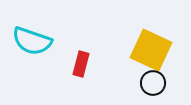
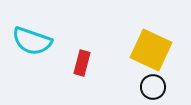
red rectangle: moved 1 px right, 1 px up
black circle: moved 4 px down
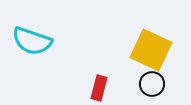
red rectangle: moved 17 px right, 25 px down
black circle: moved 1 px left, 3 px up
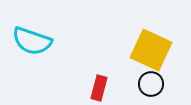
black circle: moved 1 px left
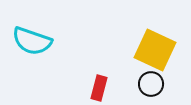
yellow square: moved 4 px right
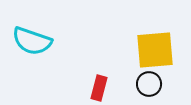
yellow square: rotated 30 degrees counterclockwise
black circle: moved 2 px left
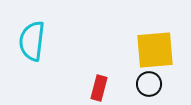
cyan semicircle: rotated 78 degrees clockwise
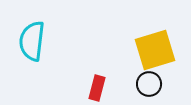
yellow square: rotated 12 degrees counterclockwise
red rectangle: moved 2 px left
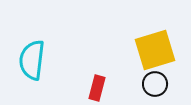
cyan semicircle: moved 19 px down
black circle: moved 6 px right
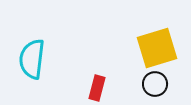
yellow square: moved 2 px right, 2 px up
cyan semicircle: moved 1 px up
